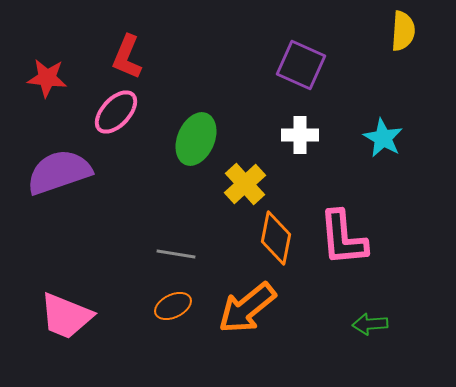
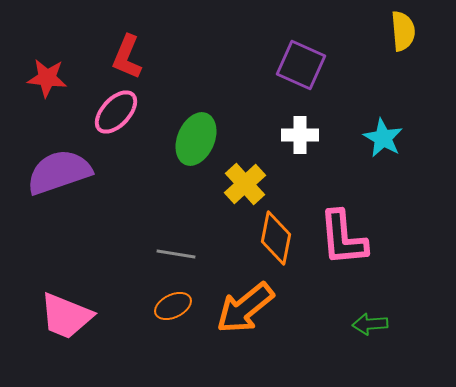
yellow semicircle: rotated 9 degrees counterclockwise
orange arrow: moved 2 px left
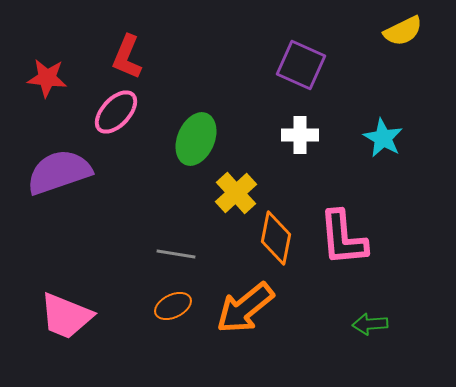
yellow semicircle: rotated 69 degrees clockwise
yellow cross: moved 9 px left, 9 px down
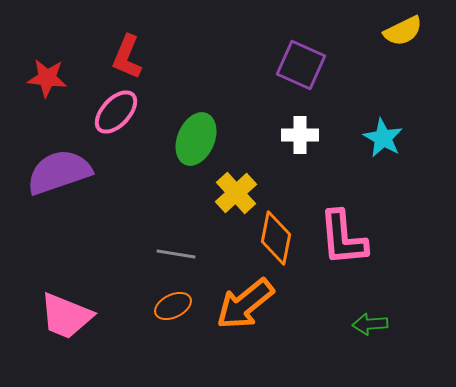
orange arrow: moved 4 px up
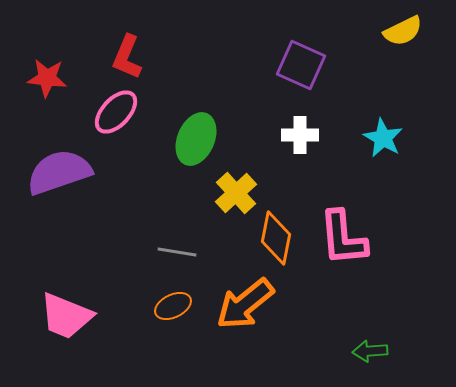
gray line: moved 1 px right, 2 px up
green arrow: moved 27 px down
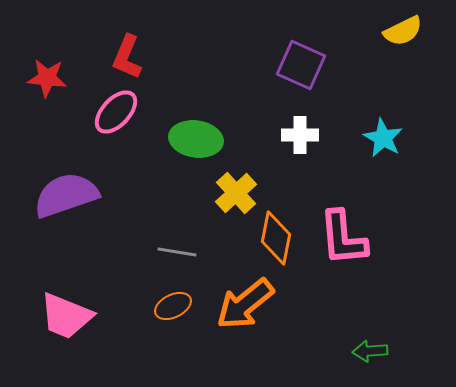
green ellipse: rotated 75 degrees clockwise
purple semicircle: moved 7 px right, 23 px down
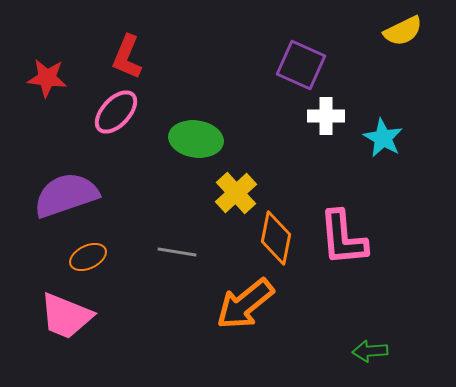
white cross: moved 26 px right, 19 px up
orange ellipse: moved 85 px left, 49 px up
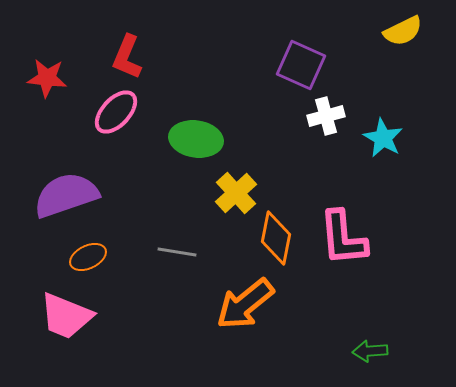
white cross: rotated 15 degrees counterclockwise
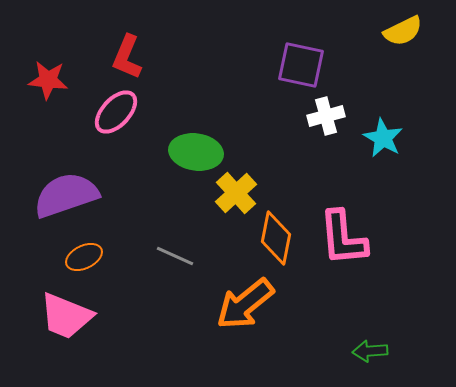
purple square: rotated 12 degrees counterclockwise
red star: moved 1 px right, 2 px down
green ellipse: moved 13 px down
gray line: moved 2 px left, 4 px down; rotated 15 degrees clockwise
orange ellipse: moved 4 px left
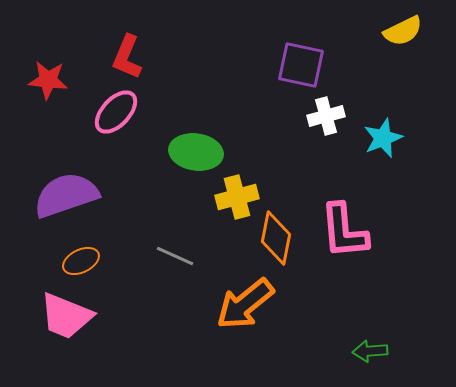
cyan star: rotated 21 degrees clockwise
yellow cross: moved 1 px right, 4 px down; rotated 27 degrees clockwise
pink L-shape: moved 1 px right, 7 px up
orange ellipse: moved 3 px left, 4 px down
